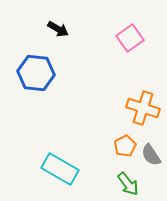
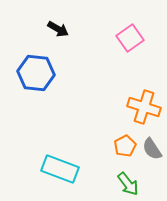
orange cross: moved 1 px right, 1 px up
gray semicircle: moved 1 px right, 6 px up
cyan rectangle: rotated 9 degrees counterclockwise
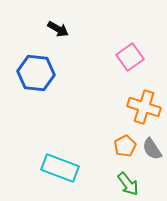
pink square: moved 19 px down
cyan rectangle: moved 1 px up
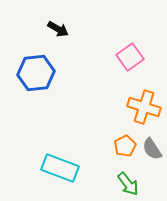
blue hexagon: rotated 12 degrees counterclockwise
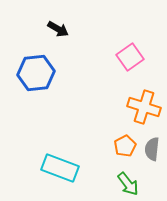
gray semicircle: rotated 40 degrees clockwise
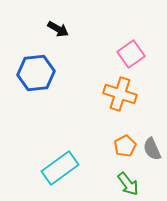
pink square: moved 1 px right, 3 px up
orange cross: moved 24 px left, 13 px up
gray semicircle: rotated 30 degrees counterclockwise
cyan rectangle: rotated 57 degrees counterclockwise
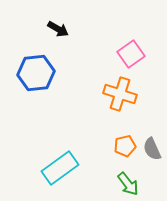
orange pentagon: rotated 15 degrees clockwise
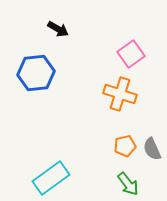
cyan rectangle: moved 9 px left, 10 px down
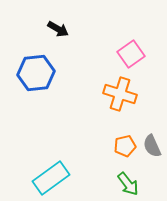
gray semicircle: moved 3 px up
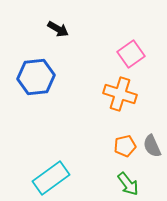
blue hexagon: moved 4 px down
